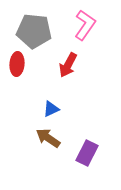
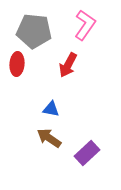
blue triangle: rotated 36 degrees clockwise
brown arrow: moved 1 px right
purple rectangle: rotated 20 degrees clockwise
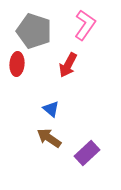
gray pentagon: rotated 12 degrees clockwise
blue triangle: rotated 30 degrees clockwise
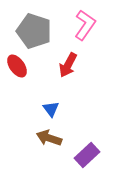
red ellipse: moved 2 px down; rotated 40 degrees counterclockwise
blue triangle: rotated 12 degrees clockwise
brown arrow: rotated 15 degrees counterclockwise
purple rectangle: moved 2 px down
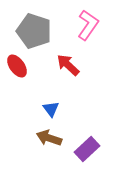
pink L-shape: moved 3 px right
red arrow: rotated 105 degrees clockwise
purple rectangle: moved 6 px up
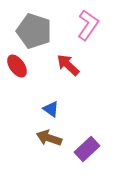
blue triangle: rotated 18 degrees counterclockwise
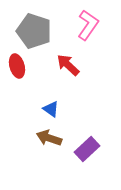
red ellipse: rotated 20 degrees clockwise
